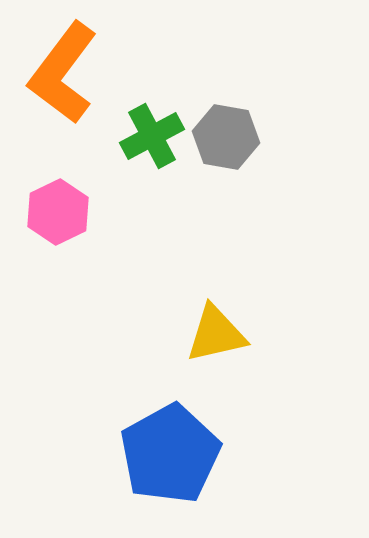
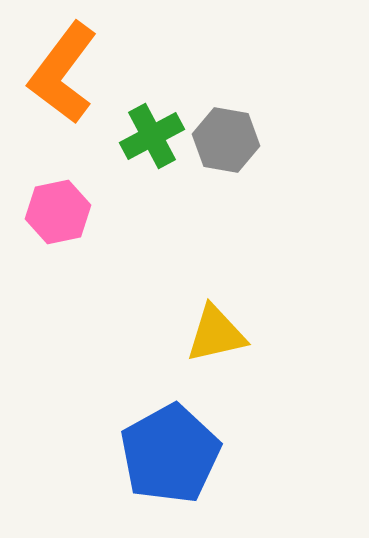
gray hexagon: moved 3 px down
pink hexagon: rotated 14 degrees clockwise
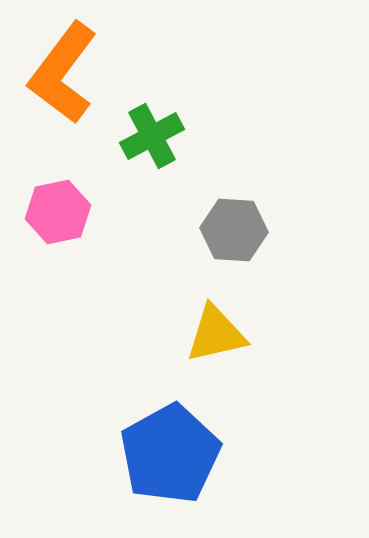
gray hexagon: moved 8 px right, 90 px down; rotated 6 degrees counterclockwise
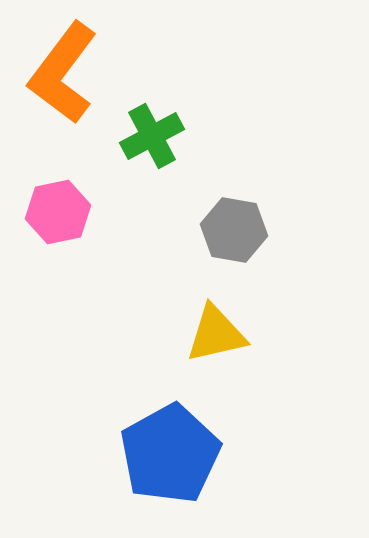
gray hexagon: rotated 6 degrees clockwise
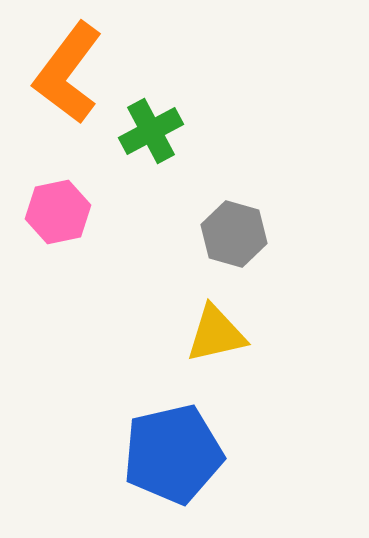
orange L-shape: moved 5 px right
green cross: moved 1 px left, 5 px up
gray hexagon: moved 4 px down; rotated 6 degrees clockwise
blue pentagon: moved 3 px right; rotated 16 degrees clockwise
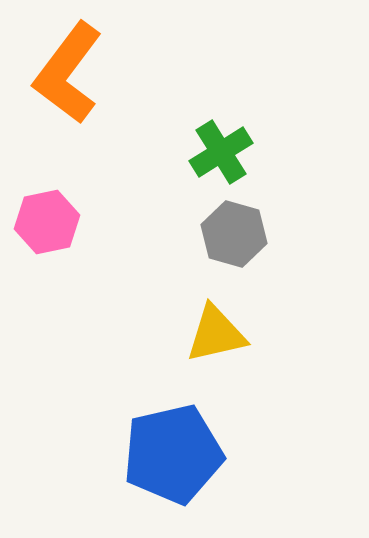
green cross: moved 70 px right, 21 px down; rotated 4 degrees counterclockwise
pink hexagon: moved 11 px left, 10 px down
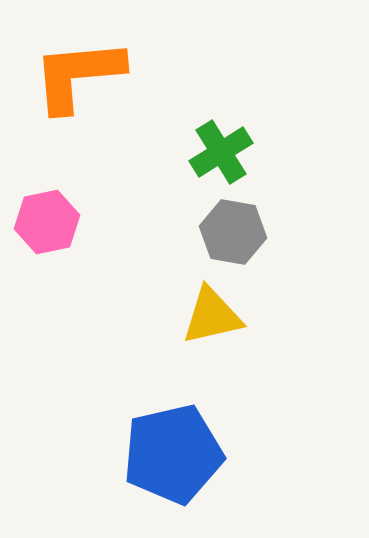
orange L-shape: moved 10 px right, 2 px down; rotated 48 degrees clockwise
gray hexagon: moved 1 px left, 2 px up; rotated 6 degrees counterclockwise
yellow triangle: moved 4 px left, 18 px up
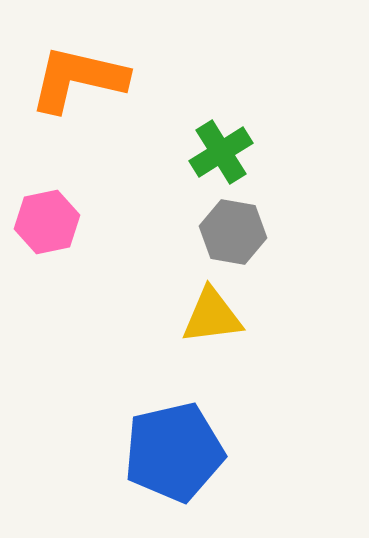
orange L-shape: moved 4 px down; rotated 18 degrees clockwise
yellow triangle: rotated 6 degrees clockwise
blue pentagon: moved 1 px right, 2 px up
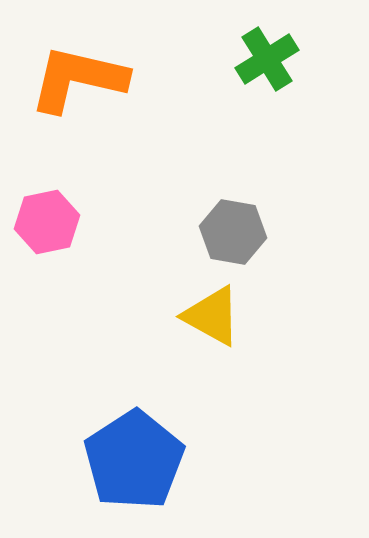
green cross: moved 46 px right, 93 px up
yellow triangle: rotated 36 degrees clockwise
blue pentagon: moved 40 px left, 8 px down; rotated 20 degrees counterclockwise
